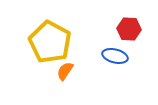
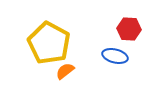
yellow pentagon: moved 1 px left, 1 px down
orange semicircle: rotated 18 degrees clockwise
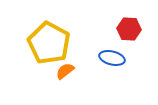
blue ellipse: moved 3 px left, 2 px down
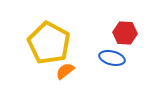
red hexagon: moved 4 px left, 4 px down
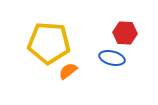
yellow pentagon: rotated 24 degrees counterclockwise
orange semicircle: moved 3 px right
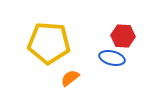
red hexagon: moved 2 px left, 3 px down
orange semicircle: moved 2 px right, 7 px down
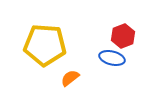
red hexagon: rotated 25 degrees counterclockwise
yellow pentagon: moved 4 px left, 2 px down
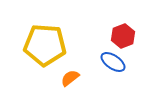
blue ellipse: moved 1 px right, 4 px down; rotated 20 degrees clockwise
